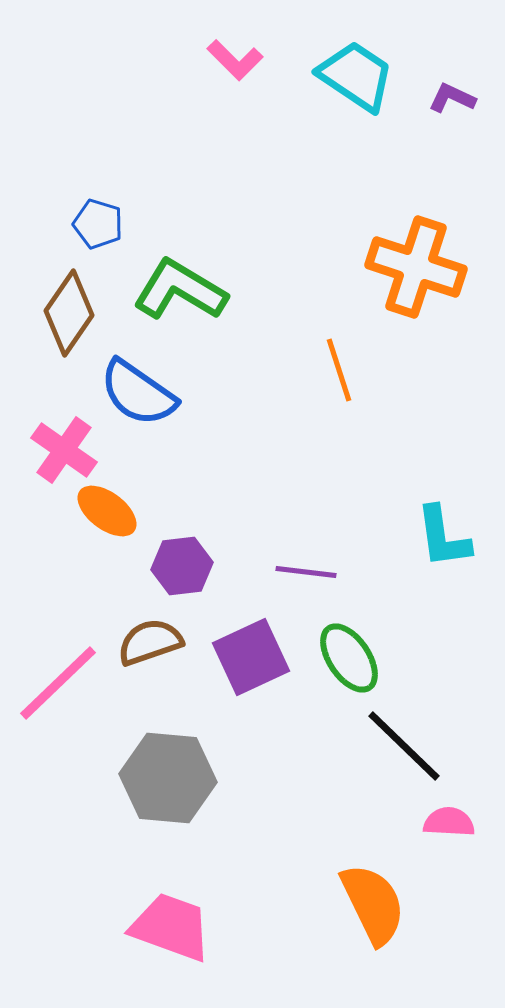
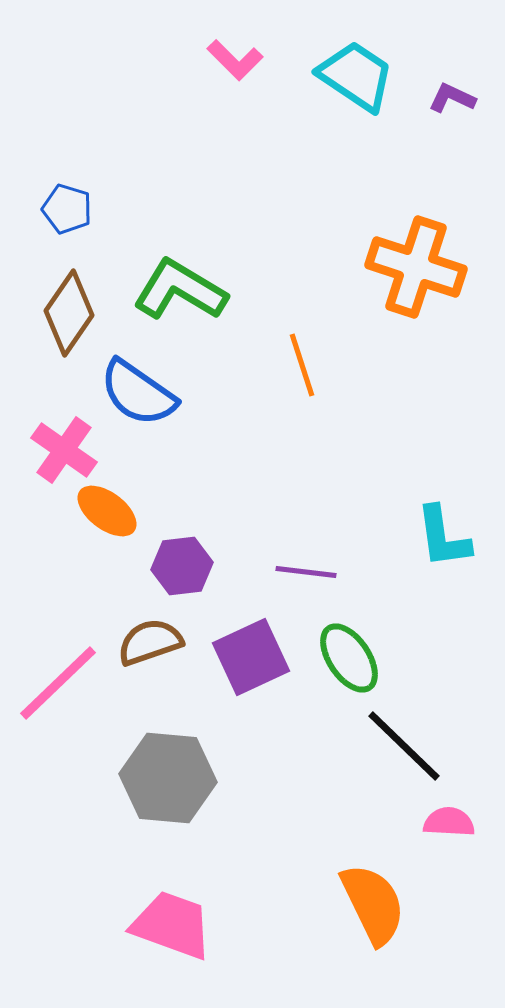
blue pentagon: moved 31 px left, 15 px up
orange line: moved 37 px left, 5 px up
pink trapezoid: moved 1 px right, 2 px up
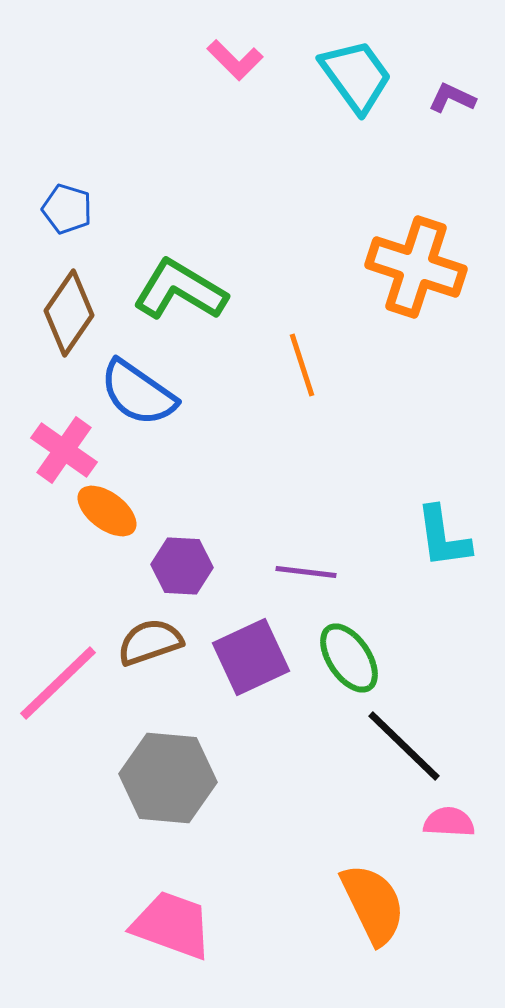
cyan trapezoid: rotated 20 degrees clockwise
purple hexagon: rotated 10 degrees clockwise
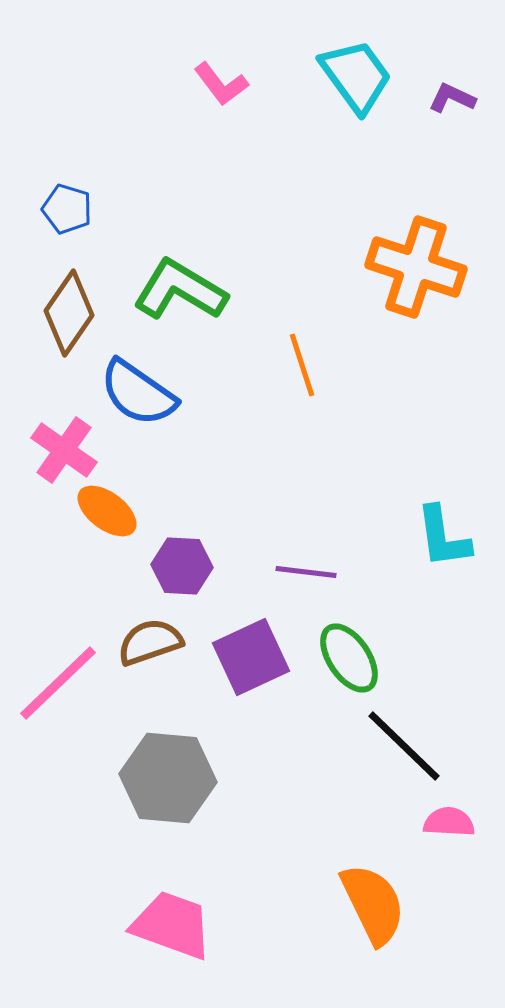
pink L-shape: moved 14 px left, 24 px down; rotated 8 degrees clockwise
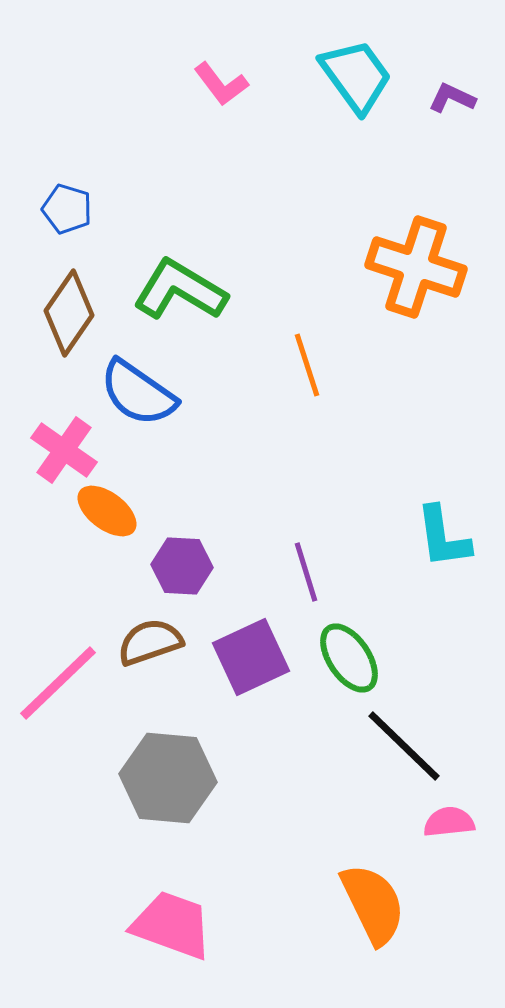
orange line: moved 5 px right
purple line: rotated 66 degrees clockwise
pink semicircle: rotated 9 degrees counterclockwise
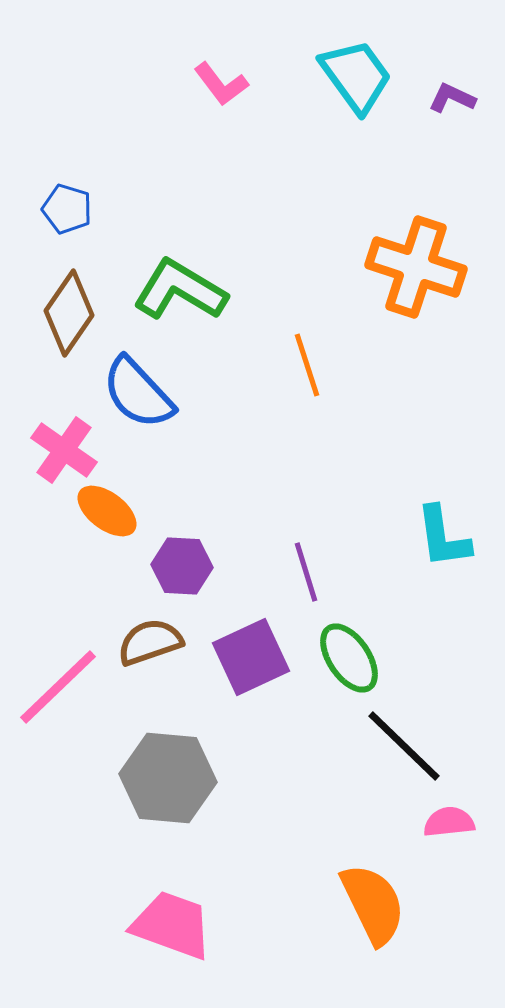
blue semicircle: rotated 12 degrees clockwise
pink line: moved 4 px down
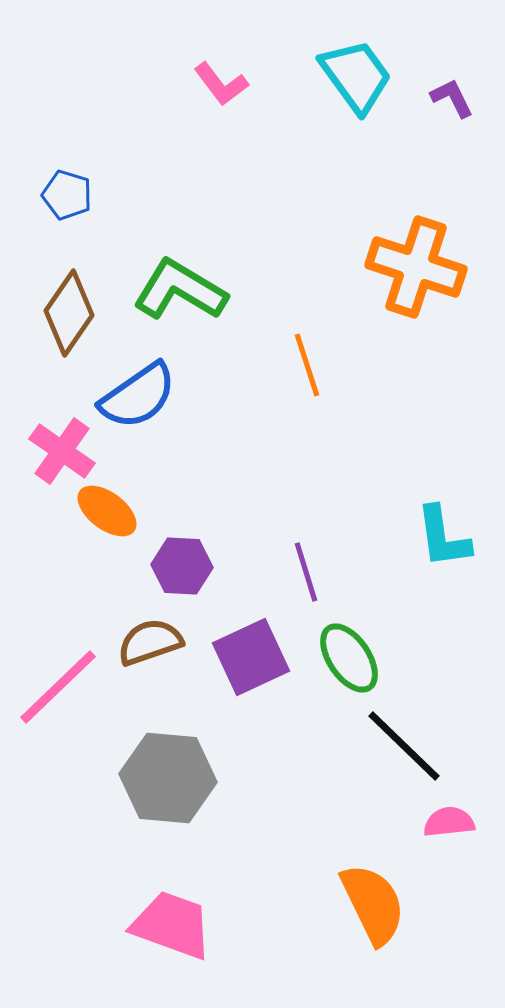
purple L-shape: rotated 39 degrees clockwise
blue pentagon: moved 14 px up
blue semicircle: moved 3 px down; rotated 82 degrees counterclockwise
pink cross: moved 2 px left, 1 px down
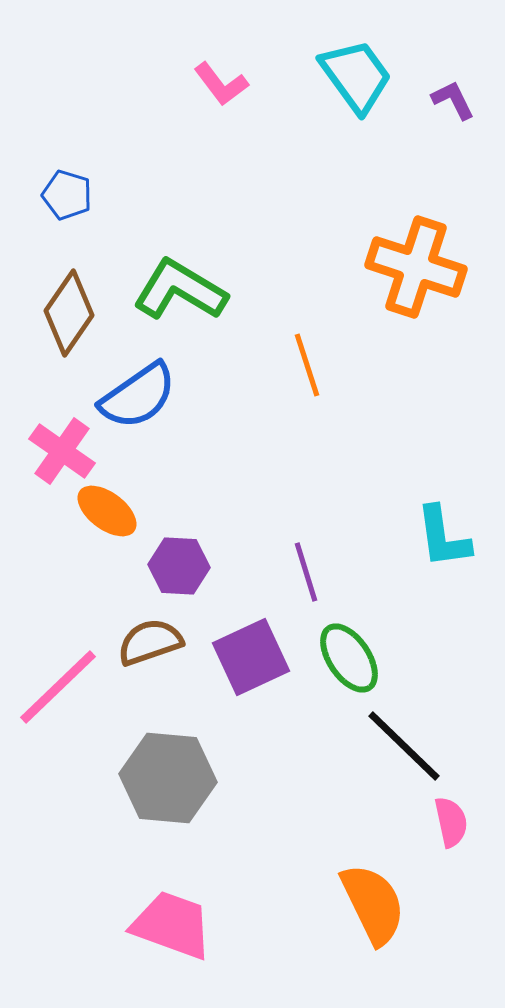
purple L-shape: moved 1 px right, 2 px down
purple hexagon: moved 3 px left
pink semicircle: moved 2 px right; rotated 84 degrees clockwise
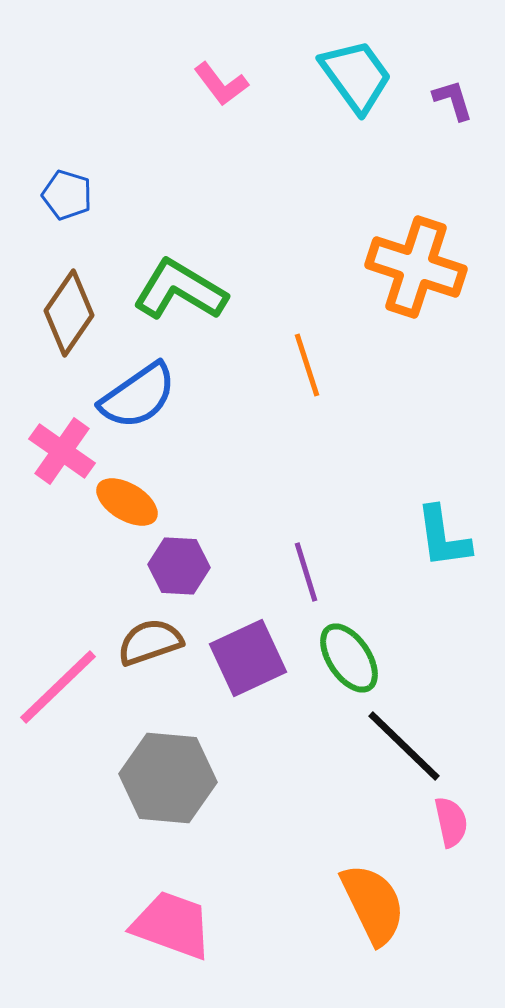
purple L-shape: rotated 9 degrees clockwise
orange ellipse: moved 20 px right, 9 px up; rotated 6 degrees counterclockwise
purple square: moved 3 px left, 1 px down
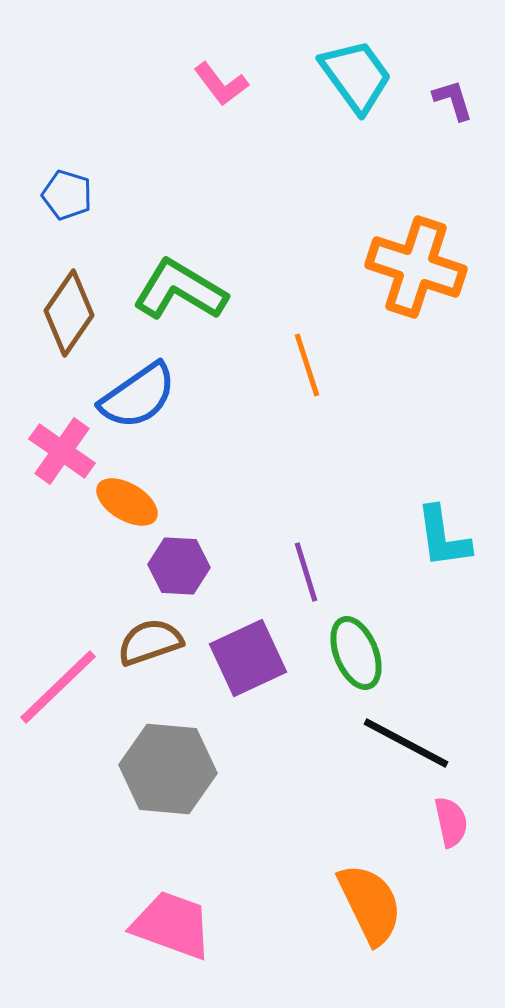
green ellipse: moved 7 px right, 5 px up; rotated 12 degrees clockwise
black line: moved 2 px right, 3 px up; rotated 16 degrees counterclockwise
gray hexagon: moved 9 px up
orange semicircle: moved 3 px left
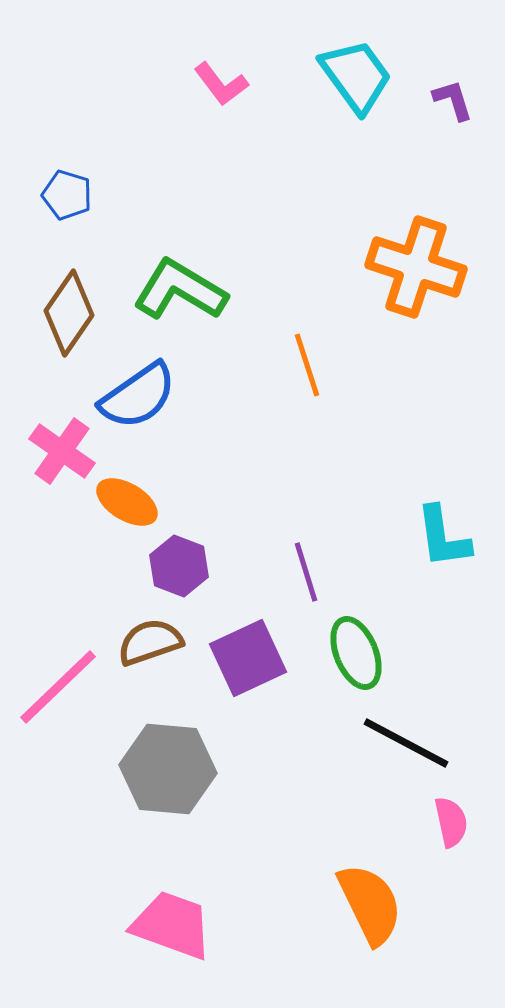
purple hexagon: rotated 18 degrees clockwise
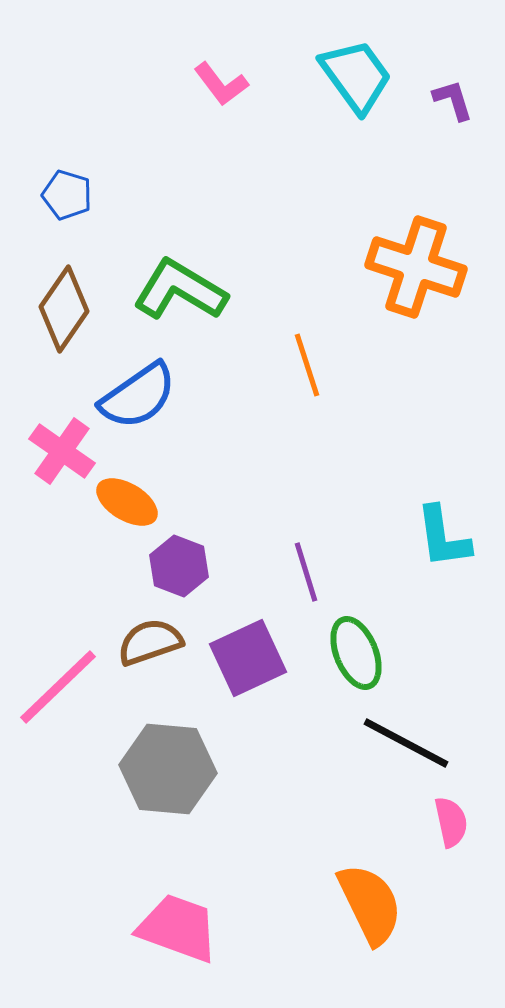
brown diamond: moved 5 px left, 4 px up
pink trapezoid: moved 6 px right, 3 px down
